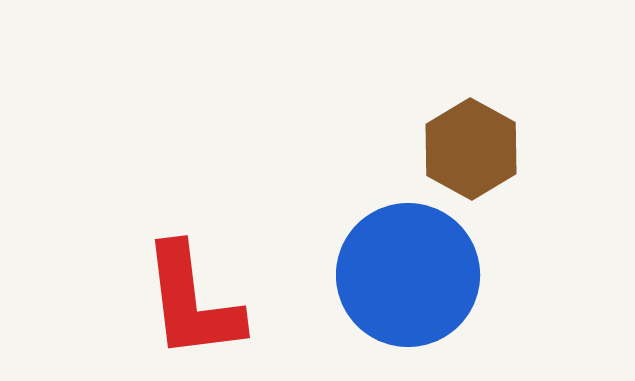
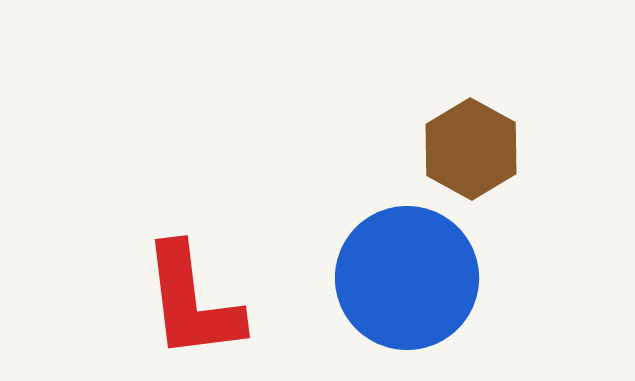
blue circle: moved 1 px left, 3 px down
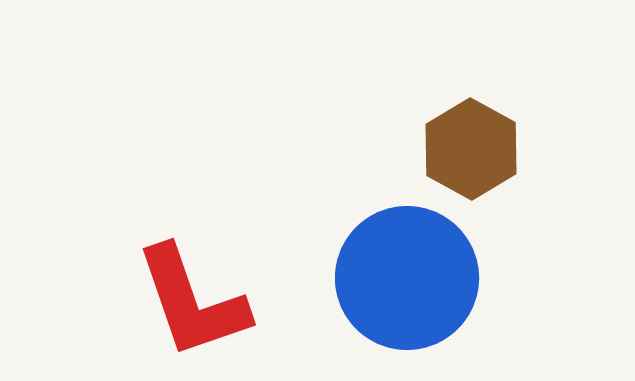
red L-shape: rotated 12 degrees counterclockwise
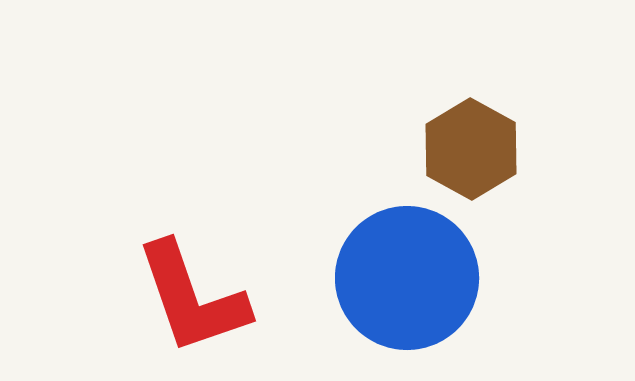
red L-shape: moved 4 px up
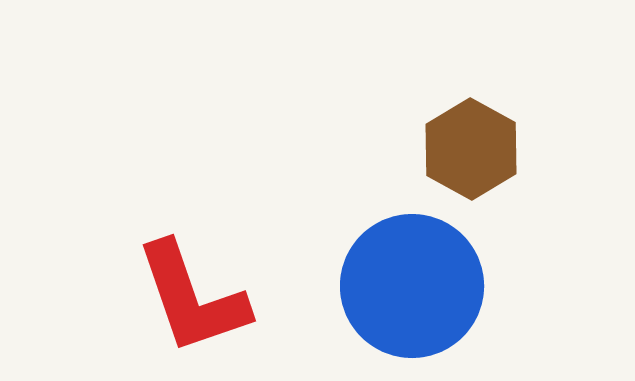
blue circle: moved 5 px right, 8 px down
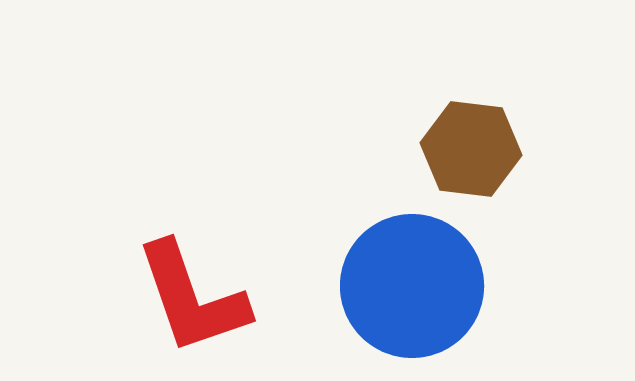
brown hexagon: rotated 22 degrees counterclockwise
